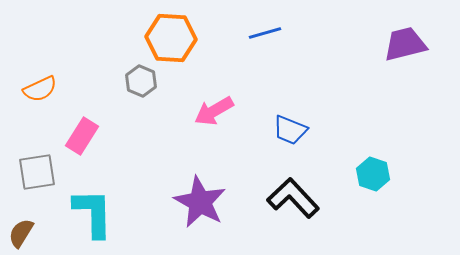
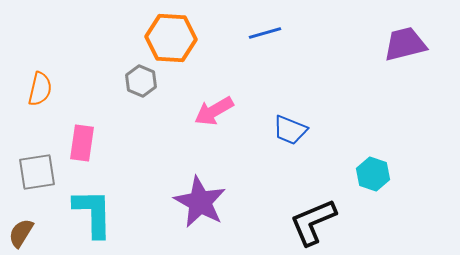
orange semicircle: rotated 52 degrees counterclockwise
pink rectangle: moved 7 px down; rotated 24 degrees counterclockwise
black L-shape: moved 20 px right, 24 px down; rotated 70 degrees counterclockwise
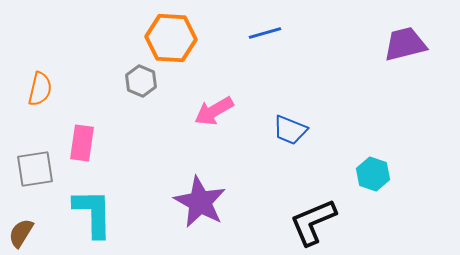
gray square: moved 2 px left, 3 px up
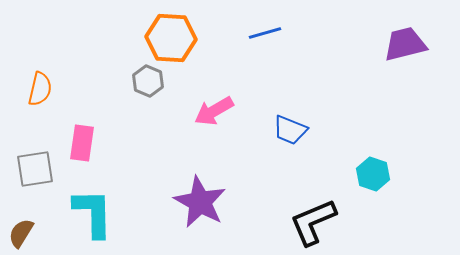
gray hexagon: moved 7 px right
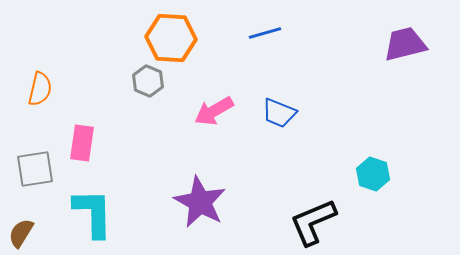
blue trapezoid: moved 11 px left, 17 px up
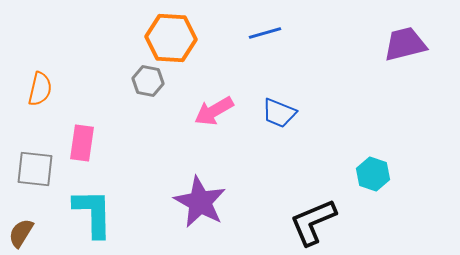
gray hexagon: rotated 12 degrees counterclockwise
gray square: rotated 15 degrees clockwise
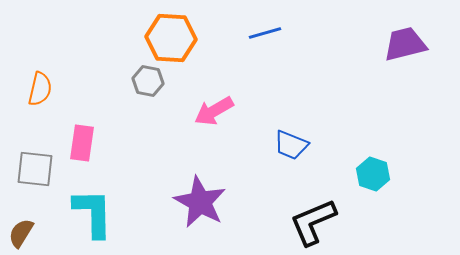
blue trapezoid: moved 12 px right, 32 px down
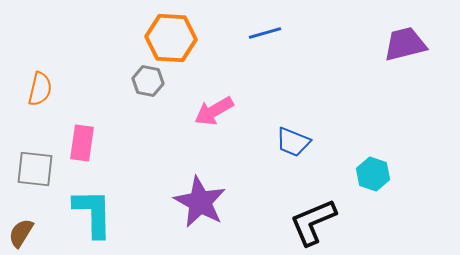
blue trapezoid: moved 2 px right, 3 px up
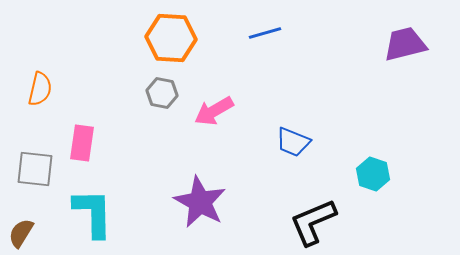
gray hexagon: moved 14 px right, 12 px down
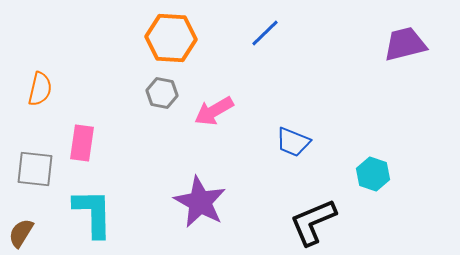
blue line: rotated 28 degrees counterclockwise
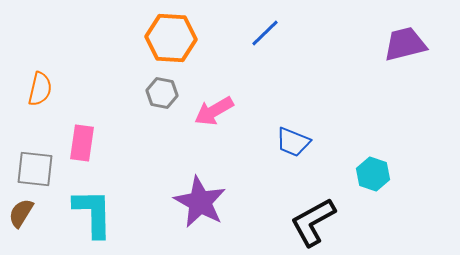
black L-shape: rotated 6 degrees counterclockwise
brown semicircle: moved 20 px up
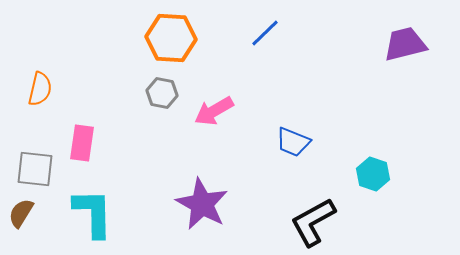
purple star: moved 2 px right, 2 px down
